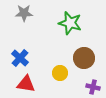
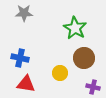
green star: moved 5 px right, 5 px down; rotated 15 degrees clockwise
blue cross: rotated 30 degrees counterclockwise
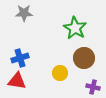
blue cross: rotated 30 degrees counterclockwise
red triangle: moved 9 px left, 3 px up
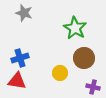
gray star: rotated 18 degrees clockwise
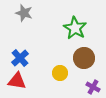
blue cross: rotated 24 degrees counterclockwise
purple cross: rotated 16 degrees clockwise
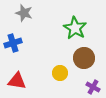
blue cross: moved 7 px left, 15 px up; rotated 24 degrees clockwise
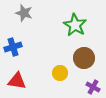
green star: moved 3 px up
blue cross: moved 4 px down
